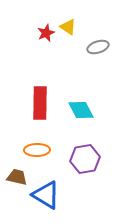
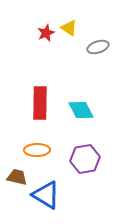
yellow triangle: moved 1 px right, 1 px down
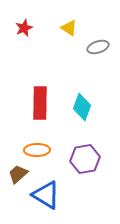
red star: moved 22 px left, 5 px up
cyan diamond: moved 1 px right, 3 px up; rotated 48 degrees clockwise
brown trapezoid: moved 1 px right, 3 px up; rotated 55 degrees counterclockwise
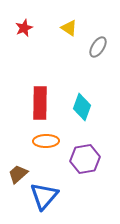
gray ellipse: rotated 40 degrees counterclockwise
orange ellipse: moved 9 px right, 9 px up
blue triangle: moved 2 px left, 1 px down; rotated 40 degrees clockwise
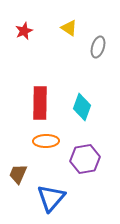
red star: moved 3 px down
gray ellipse: rotated 15 degrees counterclockwise
brown trapezoid: rotated 25 degrees counterclockwise
blue triangle: moved 7 px right, 2 px down
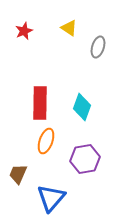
orange ellipse: rotated 70 degrees counterclockwise
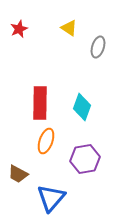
red star: moved 5 px left, 2 px up
brown trapezoid: rotated 85 degrees counterclockwise
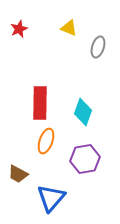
yellow triangle: rotated 12 degrees counterclockwise
cyan diamond: moved 1 px right, 5 px down
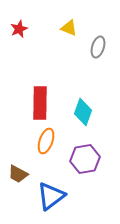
blue triangle: moved 2 px up; rotated 12 degrees clockwise
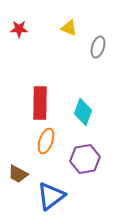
red star: rotated 24 degrees clockwise
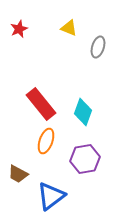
red star: rotated 24 degrees counterclockwise
red rectangle: moved 1 px right, 1 px down; rotated 40 degrees counterclockwise
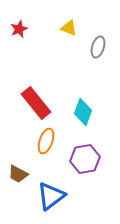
red rectangle: moved 5 px left, 1 px up
